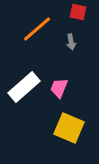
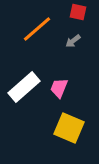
gray arrow: moved 2 px right, 1 px up; rotated 63 degrees clockwise
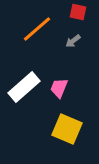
yellow square: moved 2 px left, 1 px down
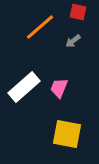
orange line: moved 3 px right, 2 px up
yellow square: moved 5 px down; rotated 12 degrees counterclockwise
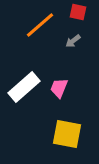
orange line: moved 2 px up
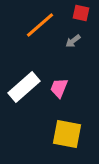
red square: moved 3 px right, 1 px down
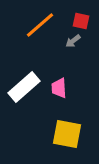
red square: moved 8 px down
pink trapezoid: rotated 25 degrees counterclockwise
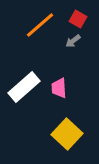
red square: moved 3 px left, 2 px up; rotated 18 degrees clockwise
yellow square: rotated 32 degrees clockwise
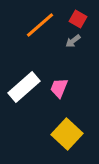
pink trapezoid: rotated 25 degrees clockwise
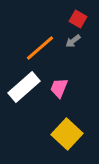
orange line: moved 23 px down
